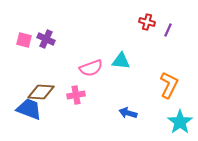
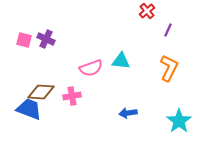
red cross: moved 11 px up; rotated 35 degrees clockwise
orange L-shape: moved 17 px up
pink cross: moved 4 px left, 1 px down
blue arrow: rotated 24 degrees counterclockwise
cyan star: moved 1 px left, 1 px up
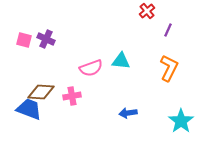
cyan star: moved 2 px right
